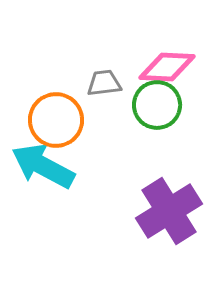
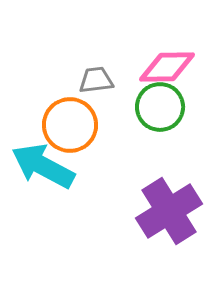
pink diamond: rotated 4 degrees counterclockwise
gray trapezoid: moved 8 px left, 3 px up
green circle: moved 3 px right, 2 px down
orange circle: moved 14 px right, 5 px down
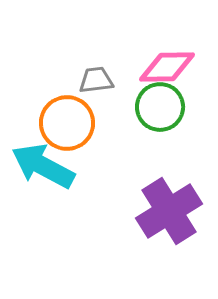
orange circle: moved 3 px left, 2 px up
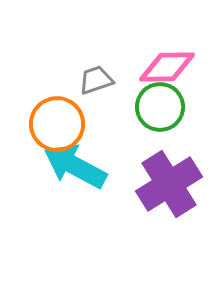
gray trapezoid: rotated 12 degrees counterclockwise
orange circle: moved 10 px left, 1 px down
cyan arrow: moved 32 px right
purple cross: moved 27 px up
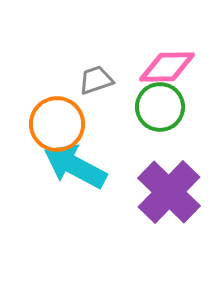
purple cross: moved 8 px down; rotated 14 degrees counterclockwise
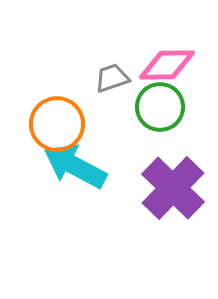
pink diamond: moved 2 px up
gray trapezoid: moved 16 px right, 2 px up
purple cross: moved 4 px right, 4 px up
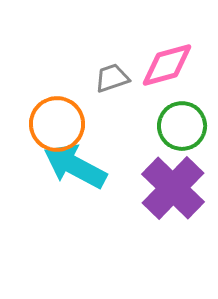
pink diamond: rotated 14 degrees counterclockwise
green circle: moved 22 px right, 19 px down
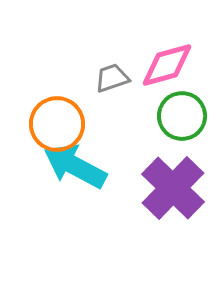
green circle: moved 10 px up
